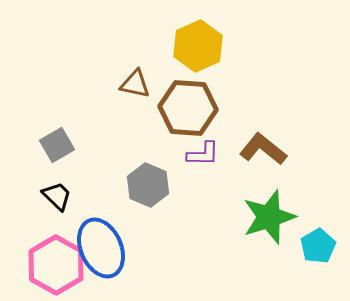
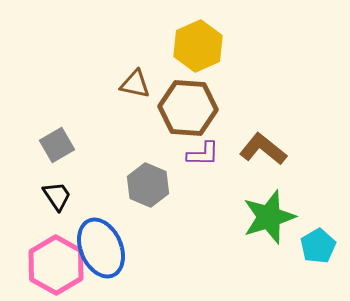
black trapezoid: rotated 12 degrees clockwise
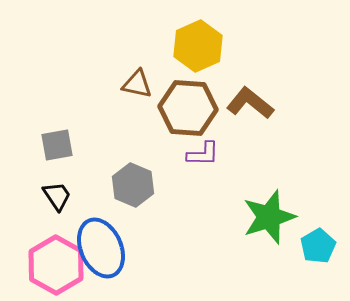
brown triangle: moved 2 px right
gray square: rotated 20 degrees clockwise
brown L-shape: moved 13 px left, 46 px up
gray hexagon: moved 15 px left
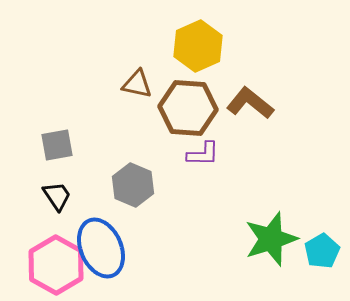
green star: moved 2 px right, 22 px down
cyan pentagon: moved 4 px right, 5 px down
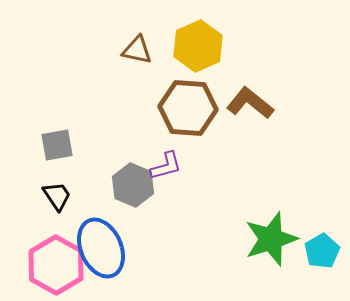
brown triangle: moved 34 px up
purple L-shape: moved 37 px left, 12 px down; rotated 16 degrees counterclockwise
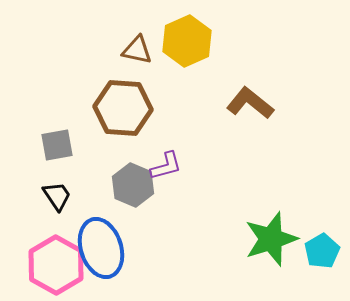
yellow hexagon: moved 11 px left, 5 px up
brown hexagon: moved 65 px left
blue ellipse: rotated 6 degrees clockwise
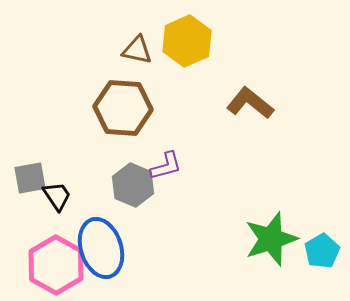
gray square: moved 27 px left, 33 px down
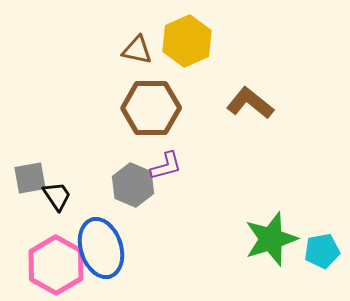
brown hexagon: moved 28 px right; rotated 4 degrees counterclockwise
cyan pentagon: rotated 20 degrees clockwise
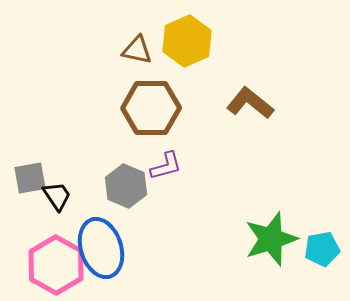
gray hexagon: moved 7 px left, 1 px down
cyan pentagon: moved 2 px up
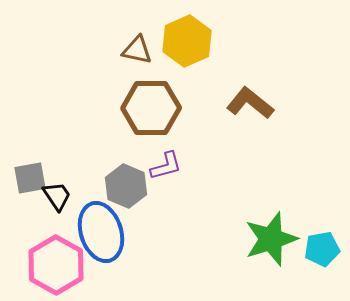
blue ellipse: moved 16 px up
